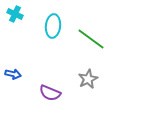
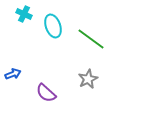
cyan cross: moved 9 px right
cyan ellipse: rotated 25 degrees counterclockwise
blue arrow: rotated 35 degrees counterclockwise
purple semicircle: moved 4 px left; rotated 20 degrees clockwise
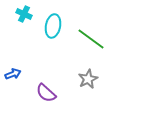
cyan ellipse: rotated 30 degrees clockwise
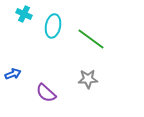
gray star: rotated 24 degrees clockwise
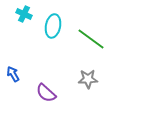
blue arrow: rotated 98 degrees counterclockwise
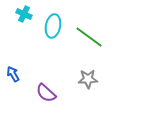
green line: moved 2 px left, 2 px up
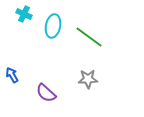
blue arrow: moved 1 px left, 1 px down
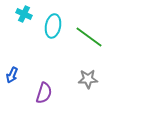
blue arrow: rotated 126 degrees counterclockwise
purple semicircle: moved 2 px left; rotated 115 degrees counterclockwise
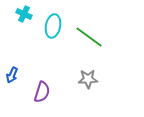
purple semicircle: moved 2 px left, 1 px up
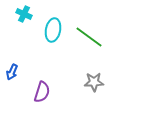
cyan ellipse: moved 4 px down
blue arrow: moved 3 px up
gray star: moved 6 px right, 3 px down
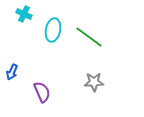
purple semicircle: rotated 40 degrees counterclockwise
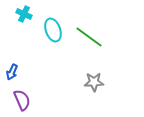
cyan ellipse: rotated 30 degrees counterclockwise
purple semicircle: moved 20 px left, 8 px down
